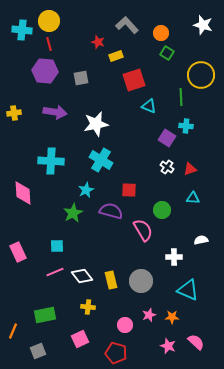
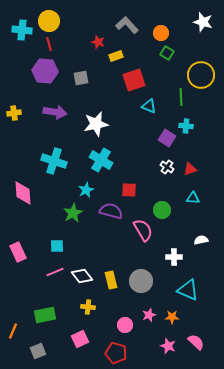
white star at (203, 25): moved 3 px up
cyan cross at (51, 161): moved 3 px right; rotated 15 degrees clockwise
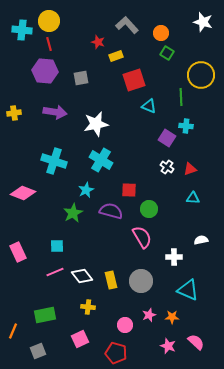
pink diamond at (23, 193): rotated 65 degrees counterclockwise
green circle at (162, 210): moved 13 px left, 1 px up
pink semicircle at (143, 230): moved 1 px left, 7 px down
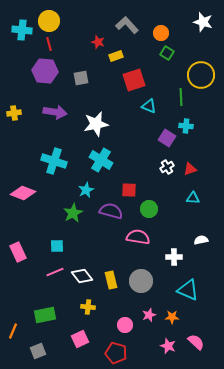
white cross at (167, 167): rotated 24 degrees clockwise
pink semicircle at (142, 237): moved 4 px left; rotated 50 degrees counterclockwise
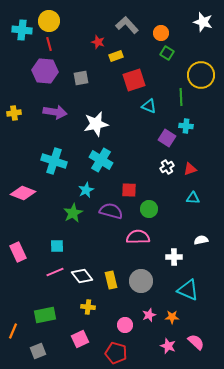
pink semicircle at (138, 237): rotated 10 degrees counterclockwise
